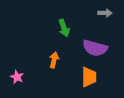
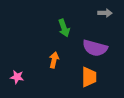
pink star: rotated 16 degrees counterclockwise
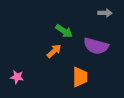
green arrow: moved 3 px down; rotated 36 degrees counterclockwise
purple semicircle: moved 1 px right, 2 px up
orange arrow: moved 9 px up; rotated 35 degrees clockwise
orange trapezoid: moved 9 px left
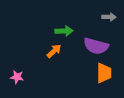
gray arrow: moved 4 px right, 4 px down
green arrow: rotated 36 degrees counterclockwise
orange trapezoid: moved 24 px right, 4 px up
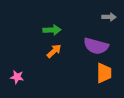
green arrow: moved 12 px left, 1 px up
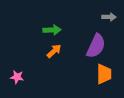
purple semicircle: rotated 80 degrees counterclockwise
orange trapezoid: moved 1 px down
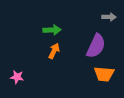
orange arrow: rotated 21 degrees counterclockwise
orange trapezoid: rotated 95 degrees clockwise
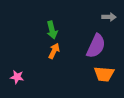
green arrow: rotated 78 degrees clockwise
